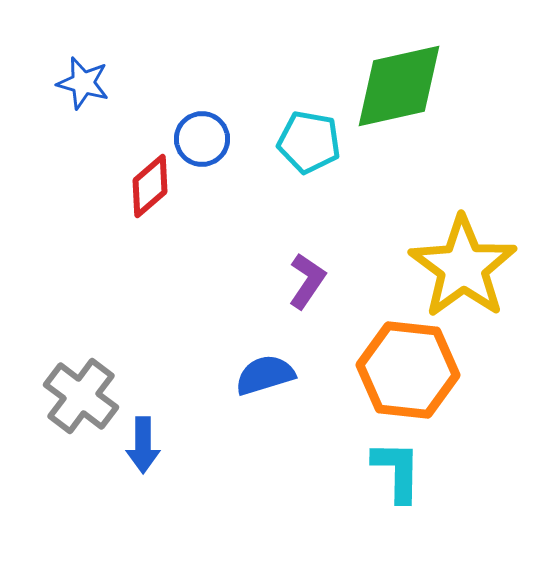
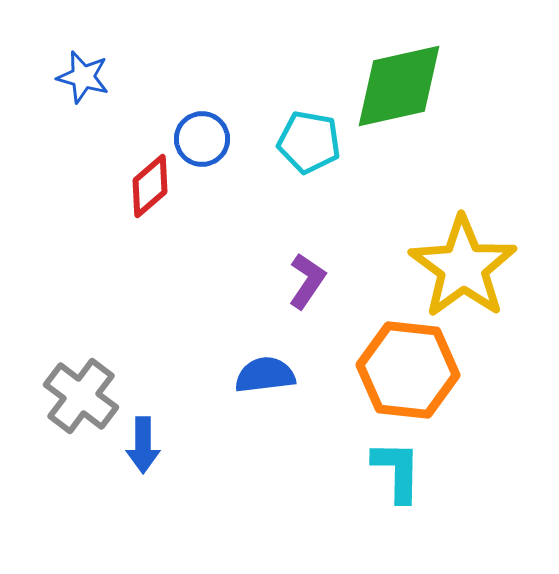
blue star: moved 6 px up
blue semicircle: rotated 10 degrees clockwise
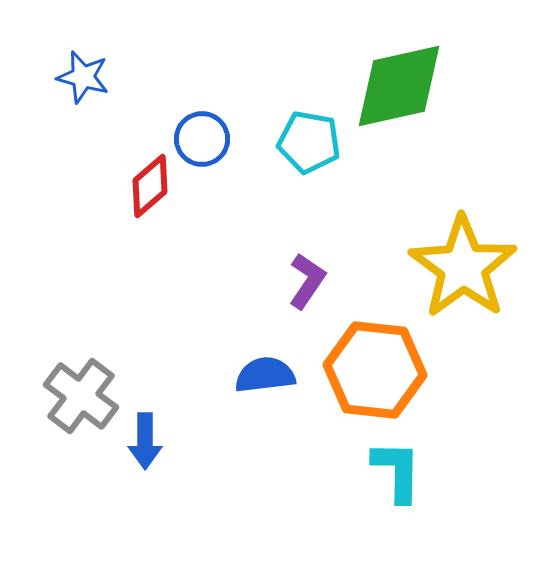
orange hexagon: moved 33 px left
blue arrow: moved 2 px right, 4 px up
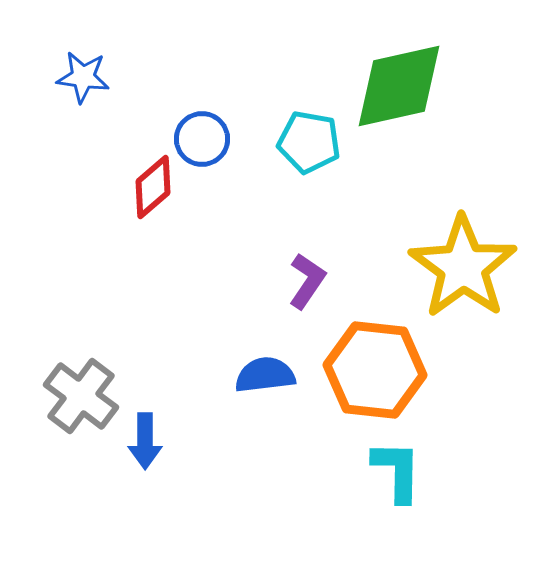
blue star: rotated 8 degrees counterclockwise
red diamond: moved 3 px right, 1 px down
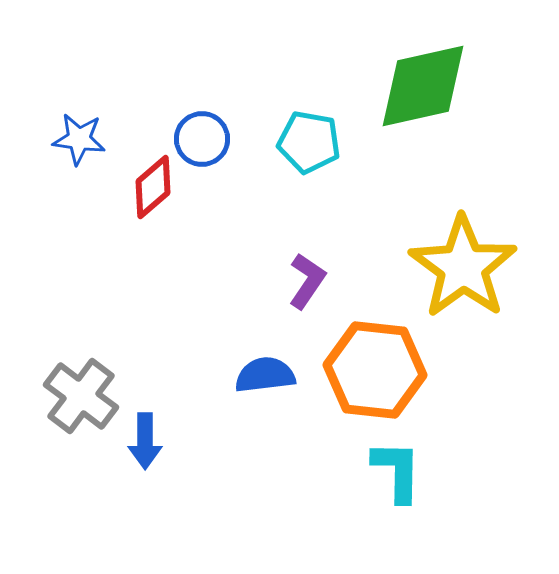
blue star: moved 4 px left, 62 px down
green diamond: moved 24 px right
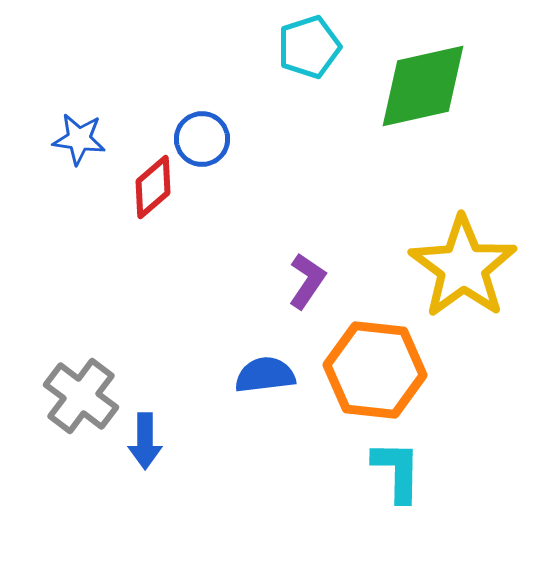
cyan pentagon: moved 95 px up; rotated 28 degrees counterclockwise
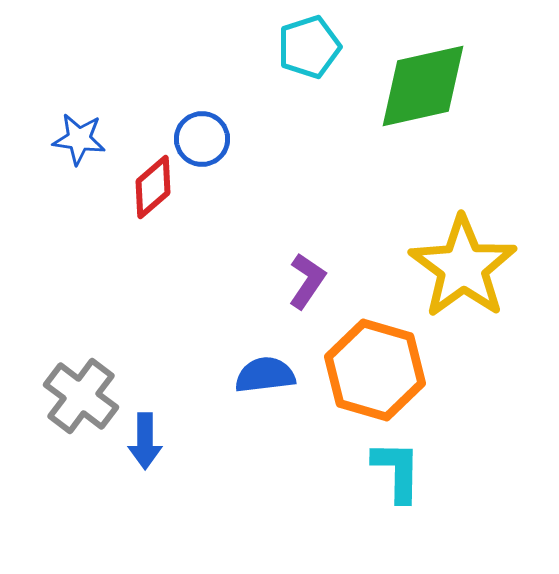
orange hexagon: rotated 10 degrees clockwise
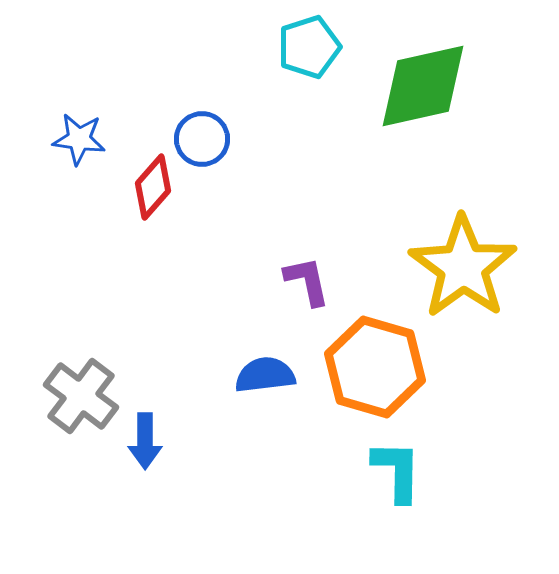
red diamond: rotated 8 degrees counterclockwise
purple L-shape: rotated 46 degrees counterclockwise
orange hexagon: moved 3 px up
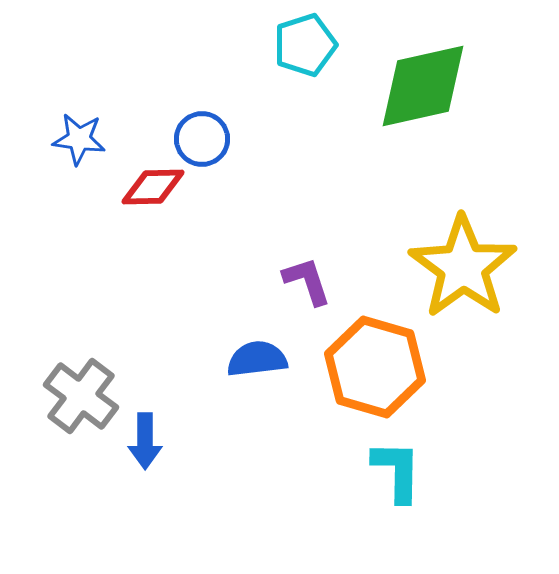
cyan pentagon: moved 4 px left, 2 px up
red diamond: rotated 48 degrees clockwise
purple L-shape: rotated 6 degrees counterclockwise
blue semicircle: moved 8 px left, 16 px up
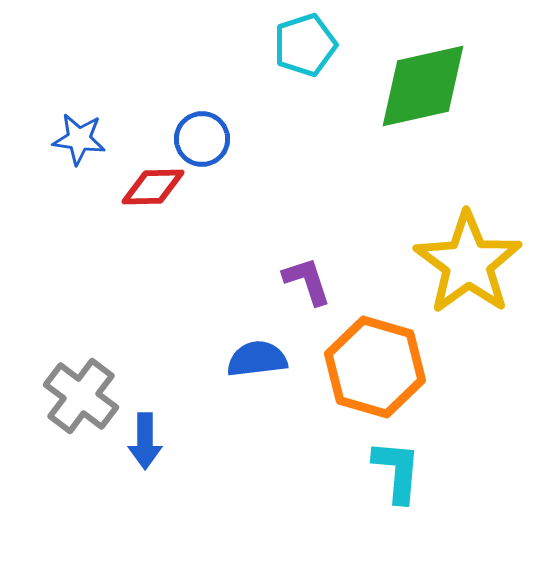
yellow star: moved 5 px right, 4 px up
cyan L-shape: rotated 4 degrees clockwise
